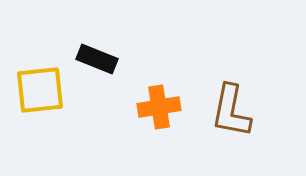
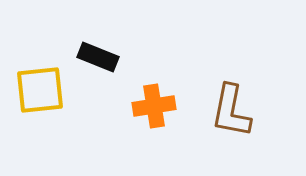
black rectangle: moved 1 px right, 2 px up
orange cross: moved 5 px left, 1 px up
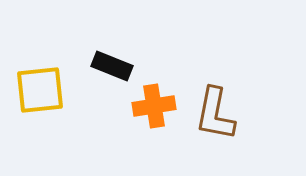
black rectangle: moved 14 px right, 9 px down
brown L-shape: moved 16 px left, 3 px down
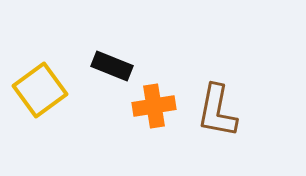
yellow square: rotated 30 degrees counterclockwise
brown L-shape: moved 2 px right, 3 px up
